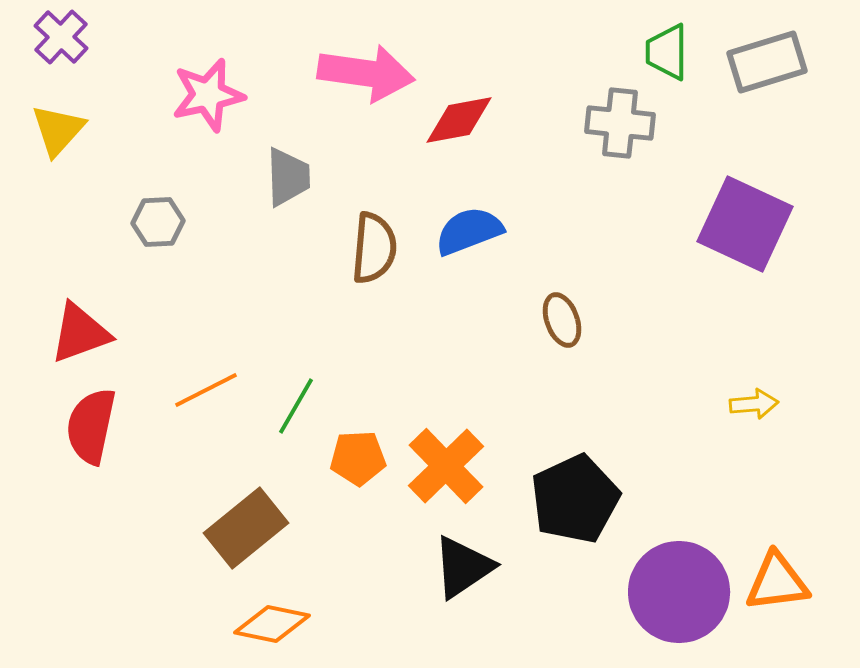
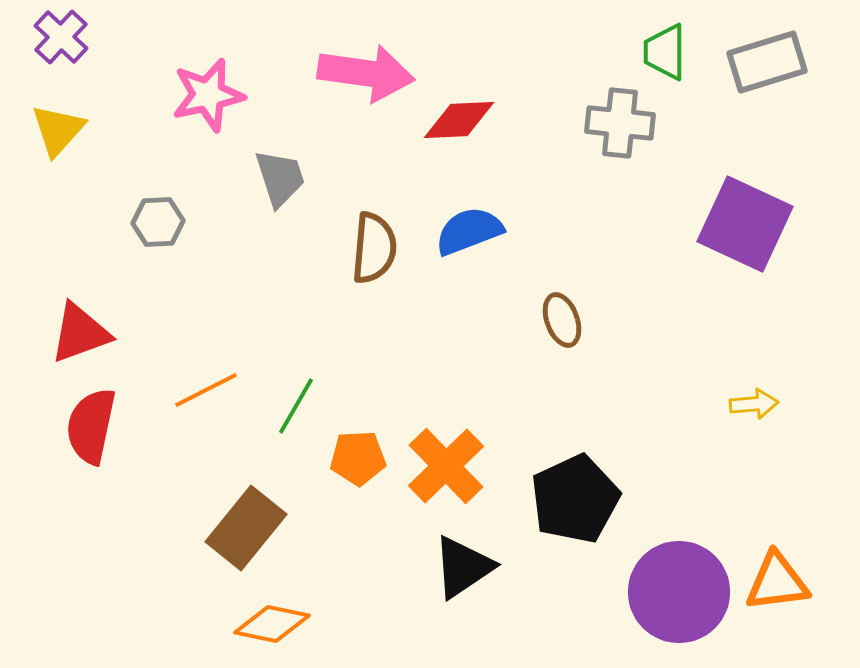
green trapezoid: moved 2 px left
red diamond: rotated 8 degrees clockwise
gray trapezoid: moved 8 px left, 1 px down; rotated 16 degrees counterclockwise
brown rectangle: rotated 12 degrees counterclockwise
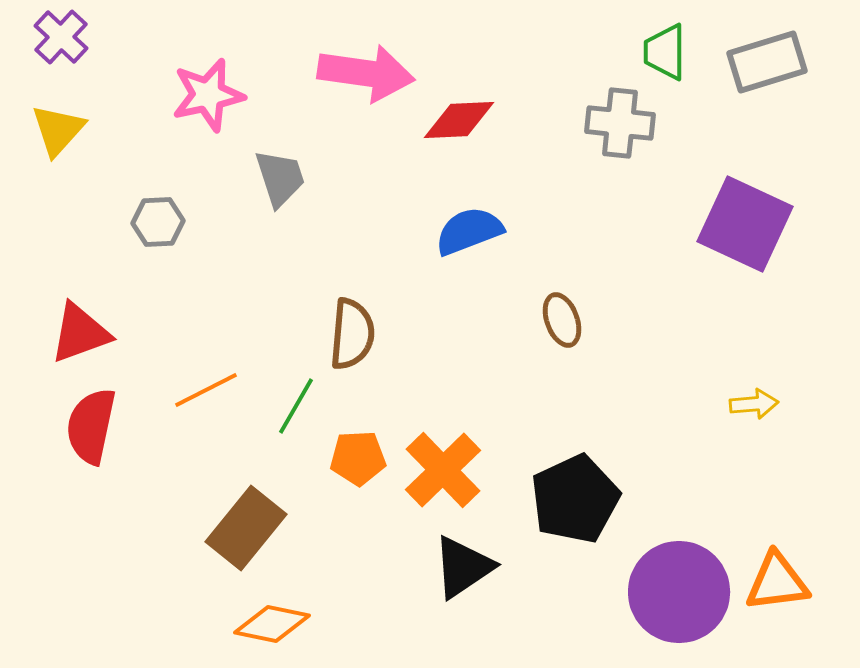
brown semicircle: moved 22 px left, 86 px down
orange cross: moved 3 px left, 4 px down
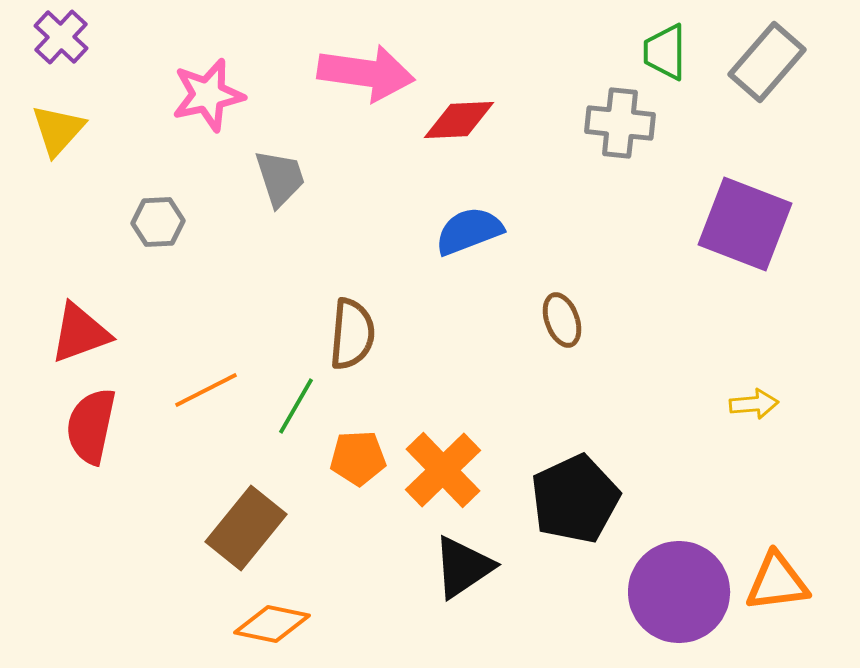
gray rectangle: rotated 32 degrees counterclockwise
purple square: rotated 4 degrees counterclockwise
